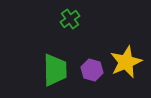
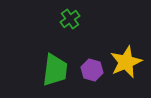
green trapezoid: rotated 8 degrees clockwise
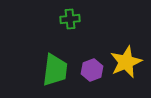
green cross: rotated 30 degrees clockwise
purple hexagon: rotated 25 degrees clockwise
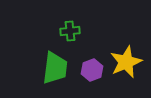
green cross: moved 12 px down
green trapezoid: moved 2 px up
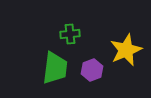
green cross: moved 3 px down
yellow star: moved 12 px up
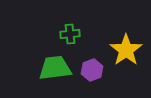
yellow star: rotated 12 degrees counterclockwise
green trapezoid: rotated 104 degrees counterclockwise
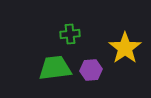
yellow star: moved 1 px left, 2 px up
purple hexagon: moved 1 px left; rotated 15 degrees clockwise
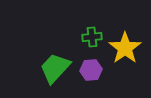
green cross: moved 22 px right, 3 px down
green trapezoid: rotated 40 degrees counterclockwise
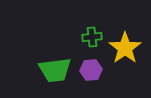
green trapezoid: moved 2 px down; rotated 140 degrees counterclockwise
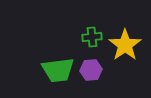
yellow star: moved 3 px up
green trapezoid: moved 3 px right
